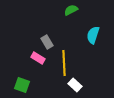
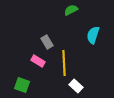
pink rectangle: moved 3 px down
white rectangle: moved 1 px right, 1 px down
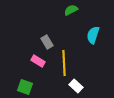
green square: moved 3 px right, 2 px down
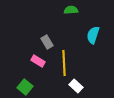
green semicircle: rotated 24 degrees clockwise
green square: rotated 21 degrees clockwise
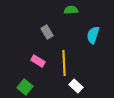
gray rectangle: moved 10 px up
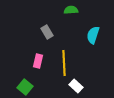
pink rectangle: rotated 72 degrees clockwise
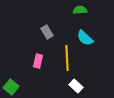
green semicircle: moved 9 px right
cyan semicircle: moved 8 px left, 3 px down; rotated 66 degrees counterclockwise
yellow line: moved 3 px right, 5 px up
green square: moved 14 px left
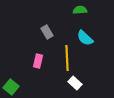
white rectangle: moved 1 px left, 3 px up
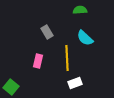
white rectangle: rotated 64 degrees counterclockwise
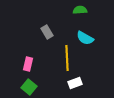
cyan semicircle: rotated 12 degrees counterclockwise
pink rectangle: moved 10 px left, 3 px down
green square: moved 18 px right
